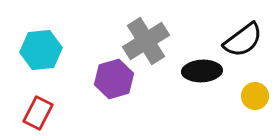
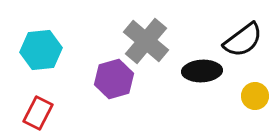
gray cross: rotated 18 degrees counterclockwise
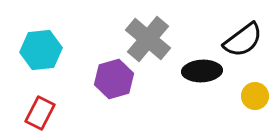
gray cross: moved 2 px right, 2 px up
red rectangle: moved 2 px right
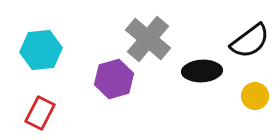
black semicircle: moved 7 px right, 1 px down
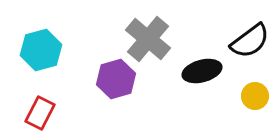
cyan hexagon: rotated 9 degrees counterclockwise
black ellipse: rotated 12 degrees counterclockwise
purple hexagon: moved 2 px right
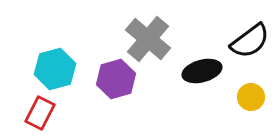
cyan hexagon: moved 14 px right, 19 px down
yellow circle: moved 4 px left, 1 px down
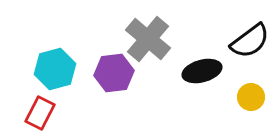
purple hexagon: moved 2 px left, 6 px up; rotated 9 degrees clockwise
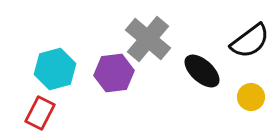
black ellipse: rotated 57 degrees clockwise
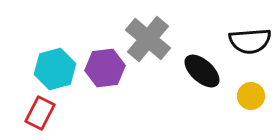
black semicircle: rotated 33 degrees clockwise
purple hexagon: moved 9 px left, 5 px up
yellow circle: moved 1 px up
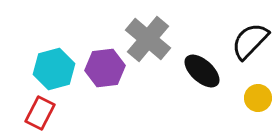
black semicircle: rotated 138 degrees clockwise
cyan hexagon: moved 1 px left
yellow circle: moved 7 px right, 2 px down
